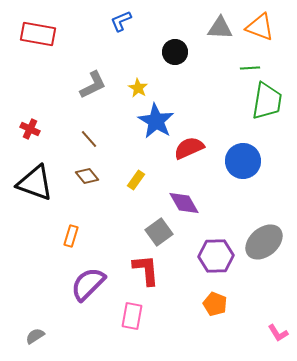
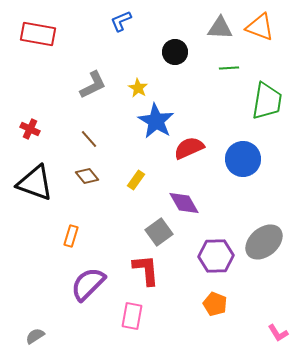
green line: moved 21 px left
blue circle: moved 2 px up
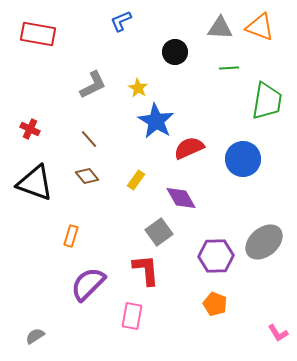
purple diamond: moved 3 px left, 5 px up
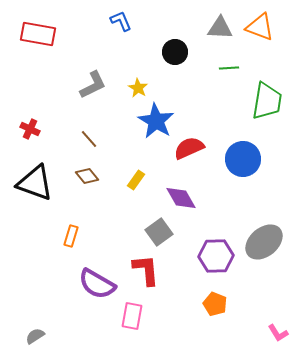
blue L-shape: rotated 90 degrees clockwise
purple semicircle: moved 9 px right; rotated 105 degrees counterclockwise
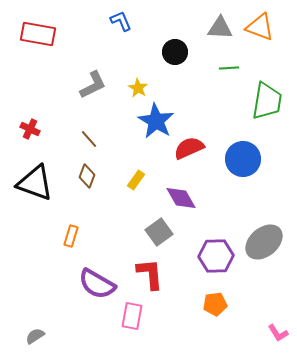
brown diamond: rotated 60 degrees clockwise
red L-shape: moved 4 px right, 4 px down
orange pentagon: rotated 30 degrees counterclockwise
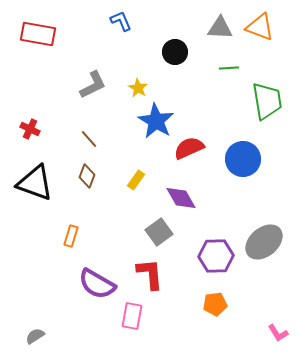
green trapezoid: rotated 18 degrees counterclockwise
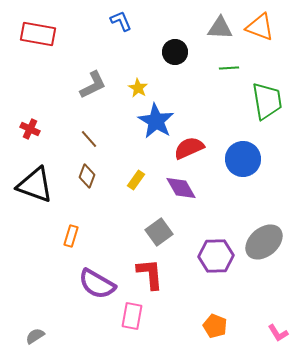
black triangle: moved 2 px down
purple diamond: moved 10 px up
orange pentagon: moved 22 px down; rotated 30 degrees clockwise
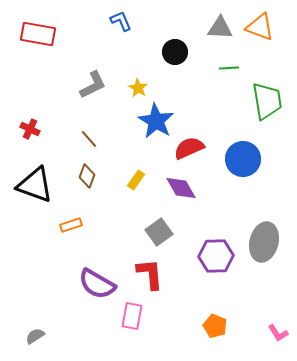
orange rectangle: moved 11 px up; rotated 55 degrees clockwise
gray ellipse: rotated 36 degrees counterclockwise
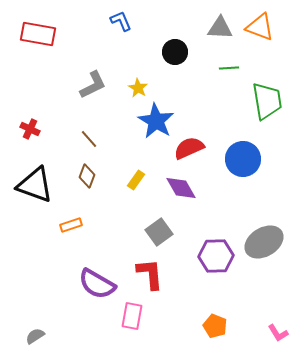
gray ellipse: rotated 45 degrees clockwise
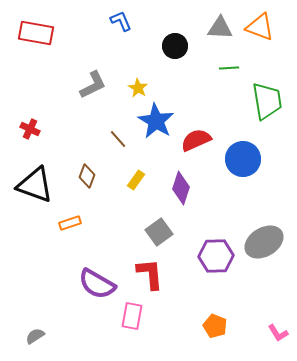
red rectangle: moved 2 px left, 1 px up
black circle: moved 6 px up
brown line: moved 29 px right
red semicircle: moved 7 px right, 8 px up
purple diamond: rotated 48 degrees clockwise
orange rectangle: moved 1 px left, 2 px up
